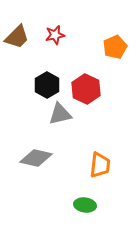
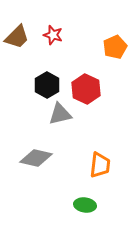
red star: moved 2 px left; rotated 30 degrees clockwise
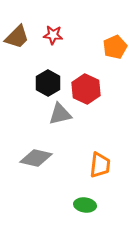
red star: rotated 12 degrees counterclockwise
black hexagon: moved 1 px right, 2 px up
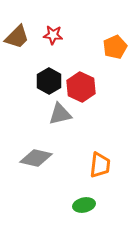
black hexagon: moved 1 px right, 2 px up
red hexagon: moved 5 px left, 2 px up
green ellipse: moved 1 px left; rotated 20 degrees counterclockwise
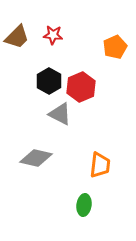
red hexagon: rotated 12 degrees clockwise
gray triangle: rotated 40 degrees clockwise
green ellipse: rotated 70 degrees counterclockwise
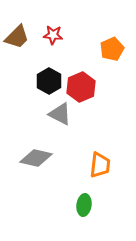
orange pentagon: moved 3 px left, 2 px down
